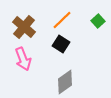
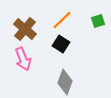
green square: rotated 24 degrees clockwise
brown cross: moved 1 px right, 2 px down
gray diamond: rotated 35 degrees counterclockwise
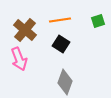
orange line: moved 2 px left; rotated 35 degrees clockwise
brown cross: moved 1 px down
pink arrow: moved 4 px left
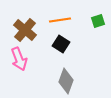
gray diamond: moved 1 px right, 1 px up
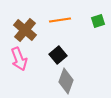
black square: moved 3 px left, 11 px down; rotated 18 degrees clockwise
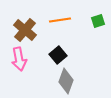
pink arrow: rotated 10 degrees clockwise
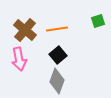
orange line: moved 3 px left, 9 px down
gray diamond: moved 9 px left
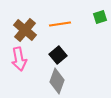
green square: moved 2 px right, 4 px up
orange line: moved 3 px right, 5 px up
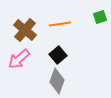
pink arrow: rotated 60 degrees clockwise
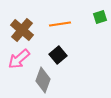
brown cross: moved 3 px left
gray diamond: moved 14 px left, 1 px up
